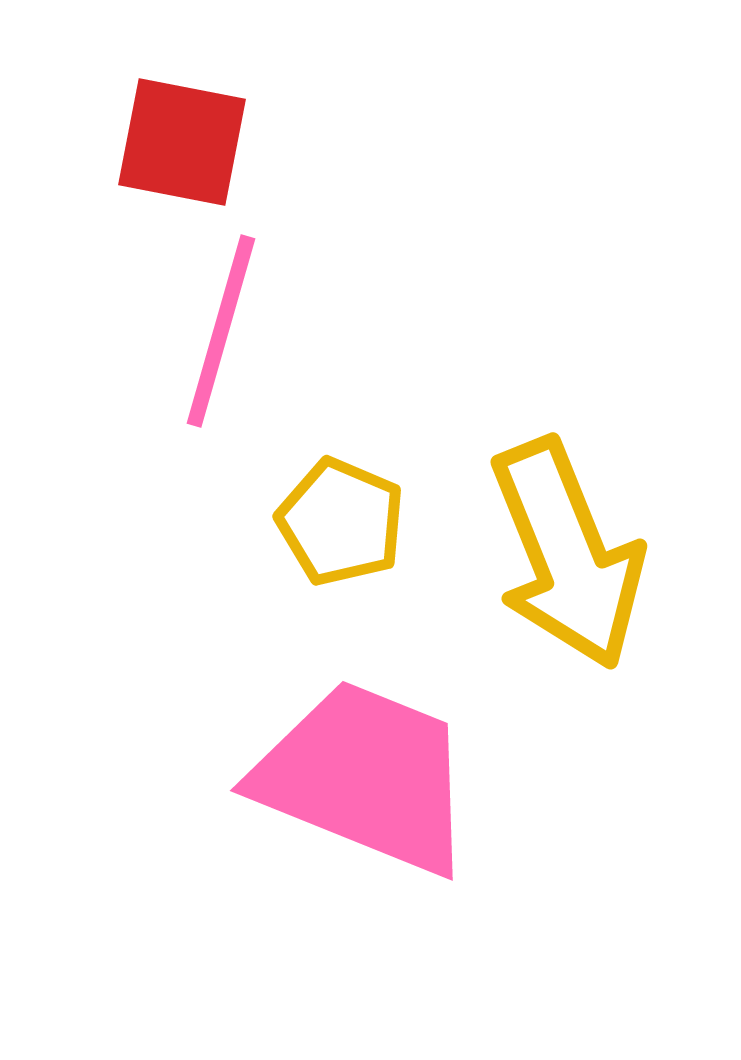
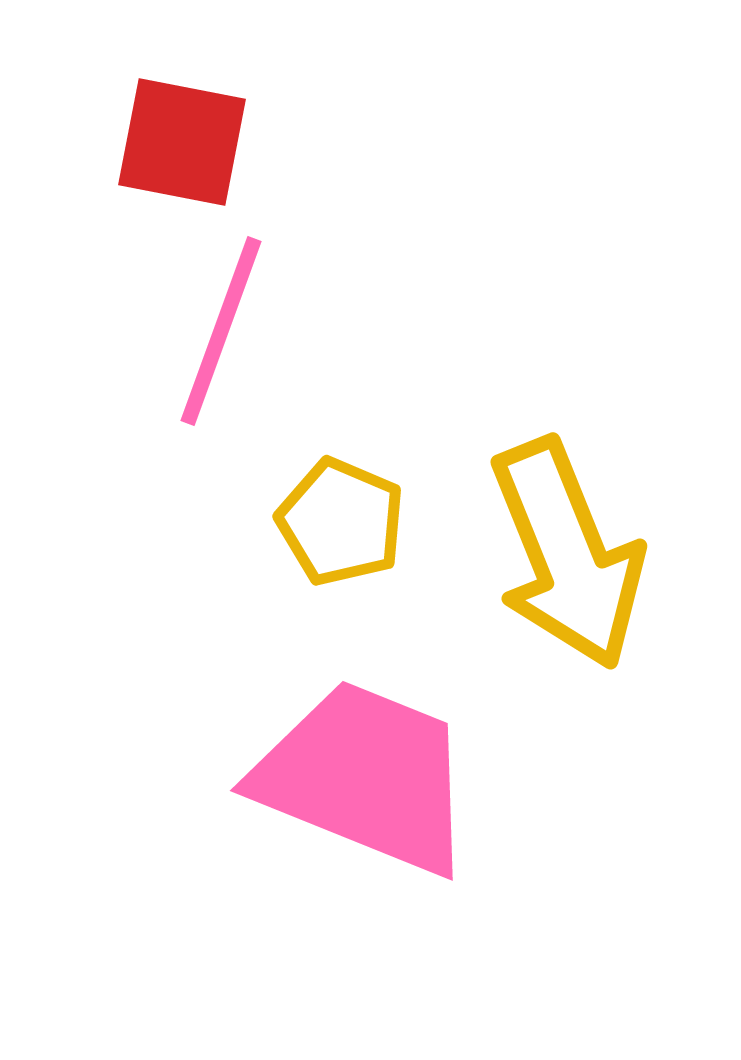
pink line: rotated 4 degrees clockwise
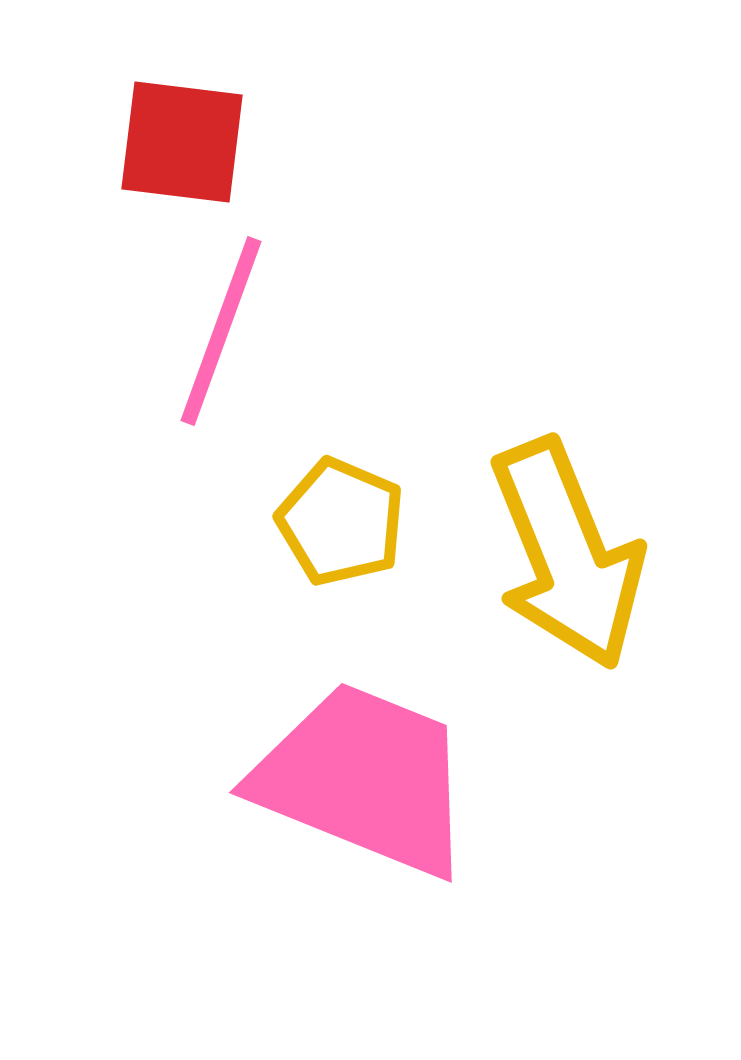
red square: rotated 4 degrees counterclockwise
pink trapezoid: moved 1 px left, 2 px down
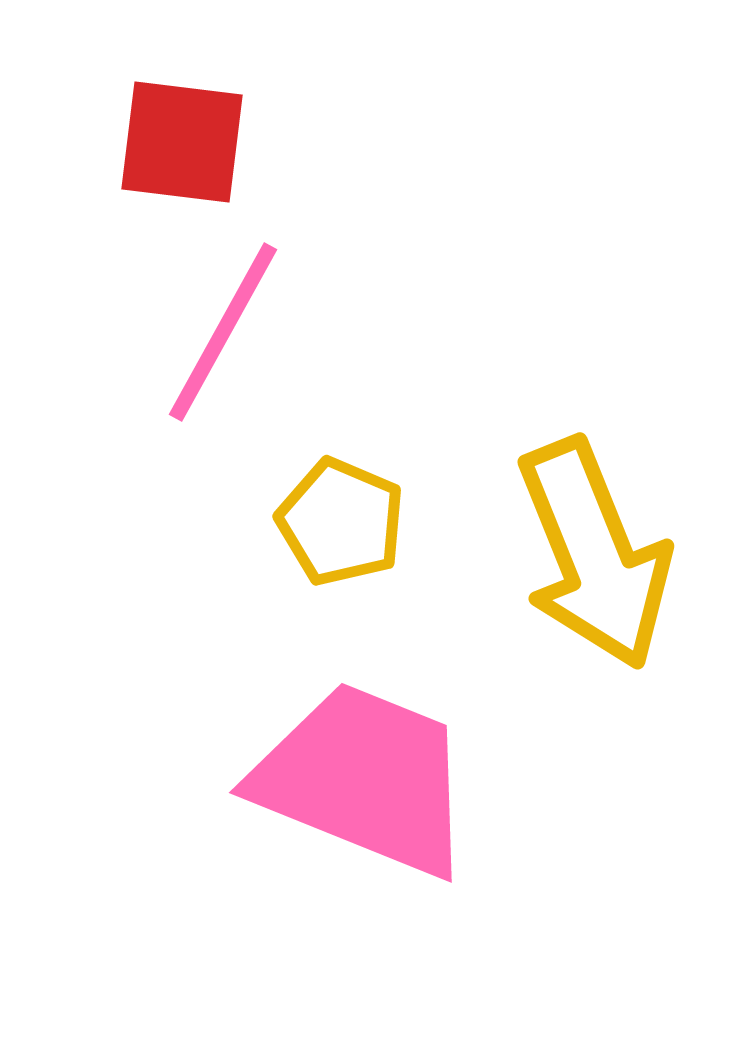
pink line: moved 2 px right, 1 px down; rotated 9 degrees clockwise
yellow arrow: moved 27 px right
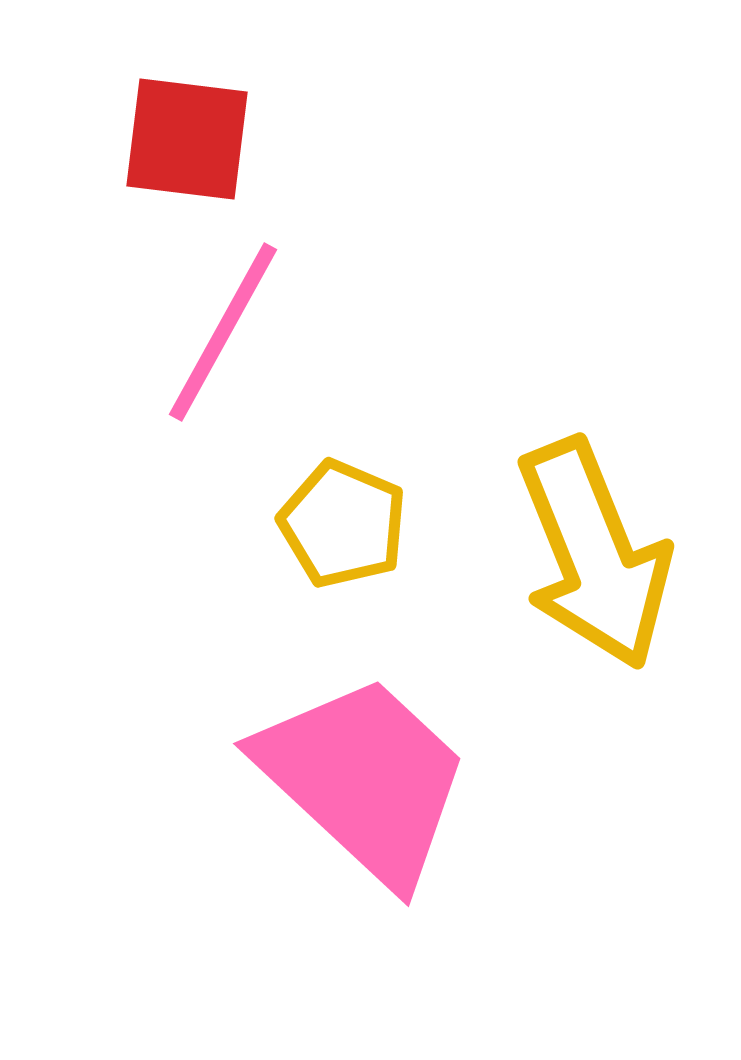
red square: moved 5 px right, 3 px up
yellow pentagon: moved 2 px right, 2 px down
pink trapezoid: rotated 21 degrees clockwise
